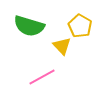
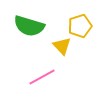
yellow pentagon: rotated 25 degrees clockwise
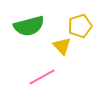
green semicircle: rotated 32 degrees counterclockwise
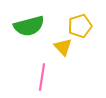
yellow triangle: moved 1 px right, 1 px down
pink line: rotated 52 degrees counterclockwise
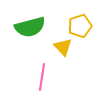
green semicircle: moved 1 px right, 1 px down
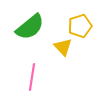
green semicircle: rotated 24 degrees counterclockwise
pink line: moved 10 px left
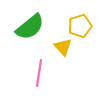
pink line: moved 7 px right, 4 px up
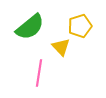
yellow triangle: moved 2 px left
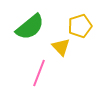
pink line: rotated 12 degrees clockwise
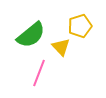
green semicircle: moved 1 px right, 8 px down
